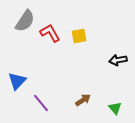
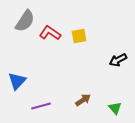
red L-shape: rotated 25 degrees counterclockwise
black arrow: rotated 18 degrees counterclockwise
purple line: moved 3 px down; rotated 66 degrees counterclockwise
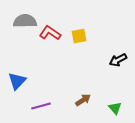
gray semicircle: rotated 125 degrees counterclockwise
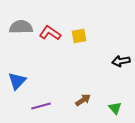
gray semicircle: moved 4 px left, 6 px down
black arrow: moved 3 px right, 1 px down; rotated 18 degrees clockwise
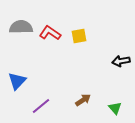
purple line: rotated 24 degrees counterclockwise
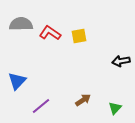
gray semicircle: moved 3 px up
green triangle: rotated 24 degrees clockwise
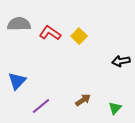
gray semicircle: moved 2 px left
yellow square: rotated 35 degrees counterclockwise
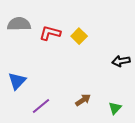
red L-shape: rotated 20 degrees counterclockwise
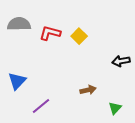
brown arrow: moved 5 px right, 10 px up; rotated 21 degrees clockwise
